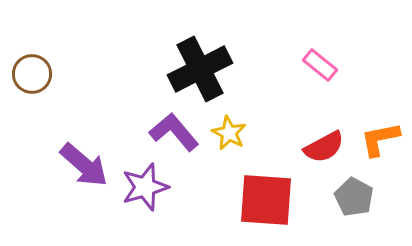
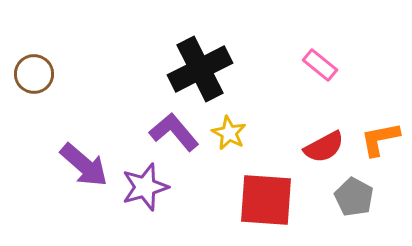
brown circle: moved 2 px right
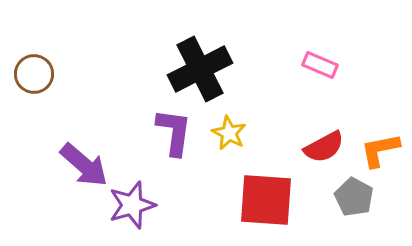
pink rectangle: rotated 16 degrees counterclockwise
purple L-shape: rotated 48 degrees clockwise
orange L-shape: moved 11 px down
purple star: moved 13 px left, 18 px down
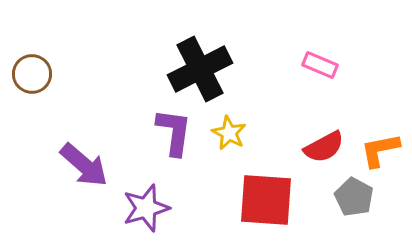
brown circle: moved 2 px left
purple star: moved 14 px right, 3 px down
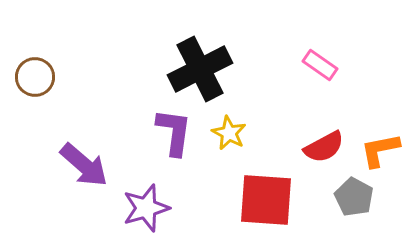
pink rectangle: rotated 12 degrees clockwise
brown circle: moved 3 px right, 3 px down
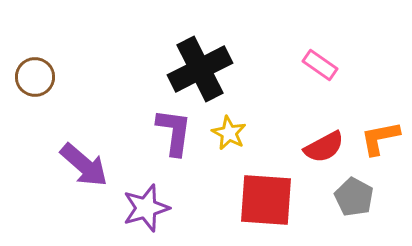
orange L-shape: moved 12 px up
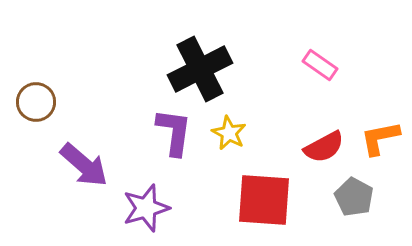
brown circle: moved 1 px right, 25 px down
red square: moved 2 px left
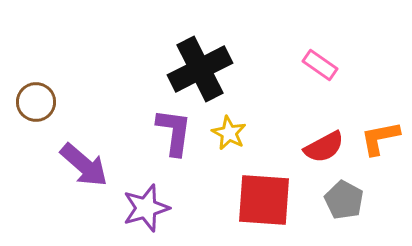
gray pentagon: moved 10 px left, 3 px down
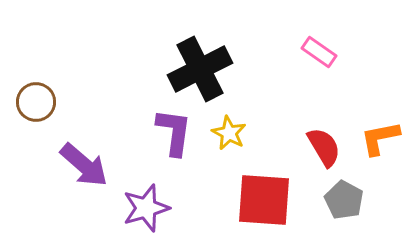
pink rectangle: moved 1 px left, 13 px up
red semicircle: rotated 93 degrees counterclockwise
